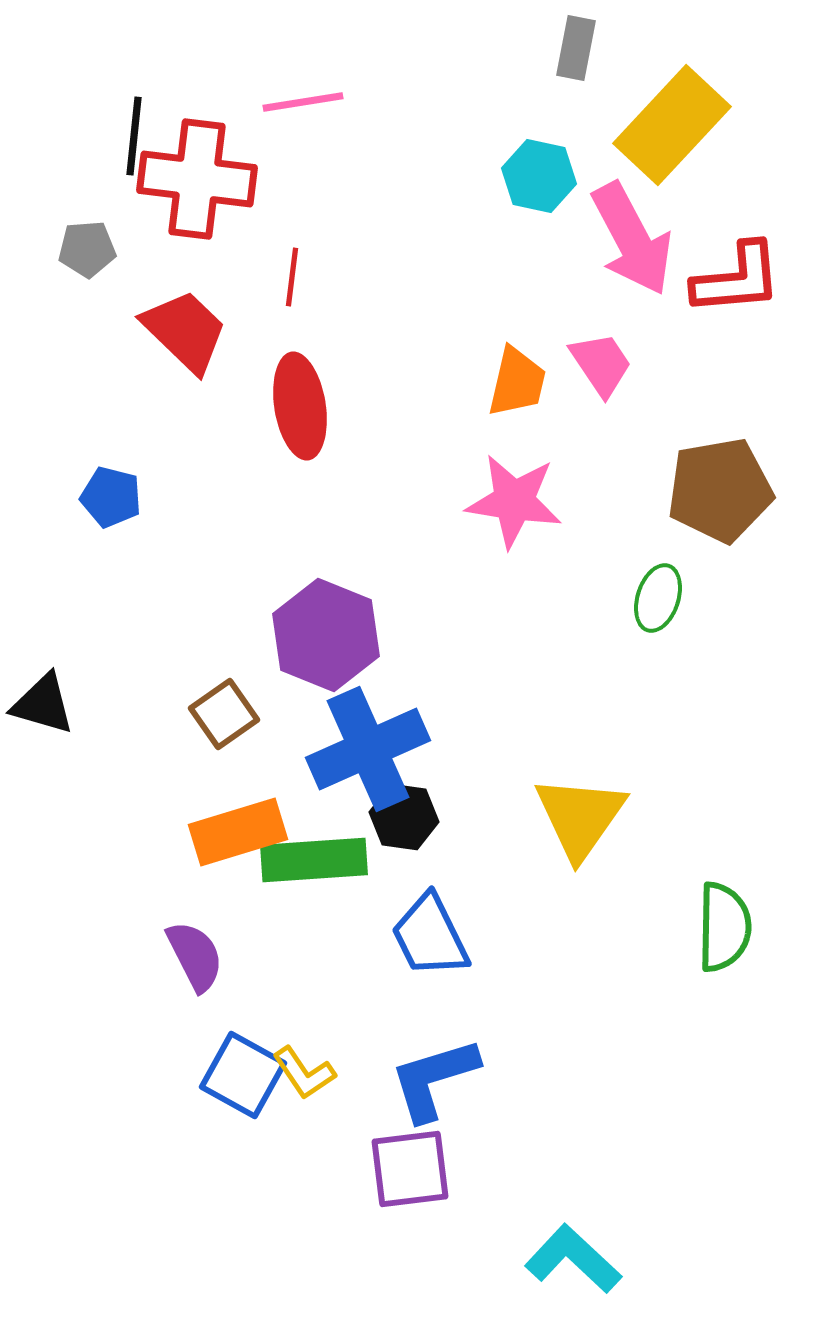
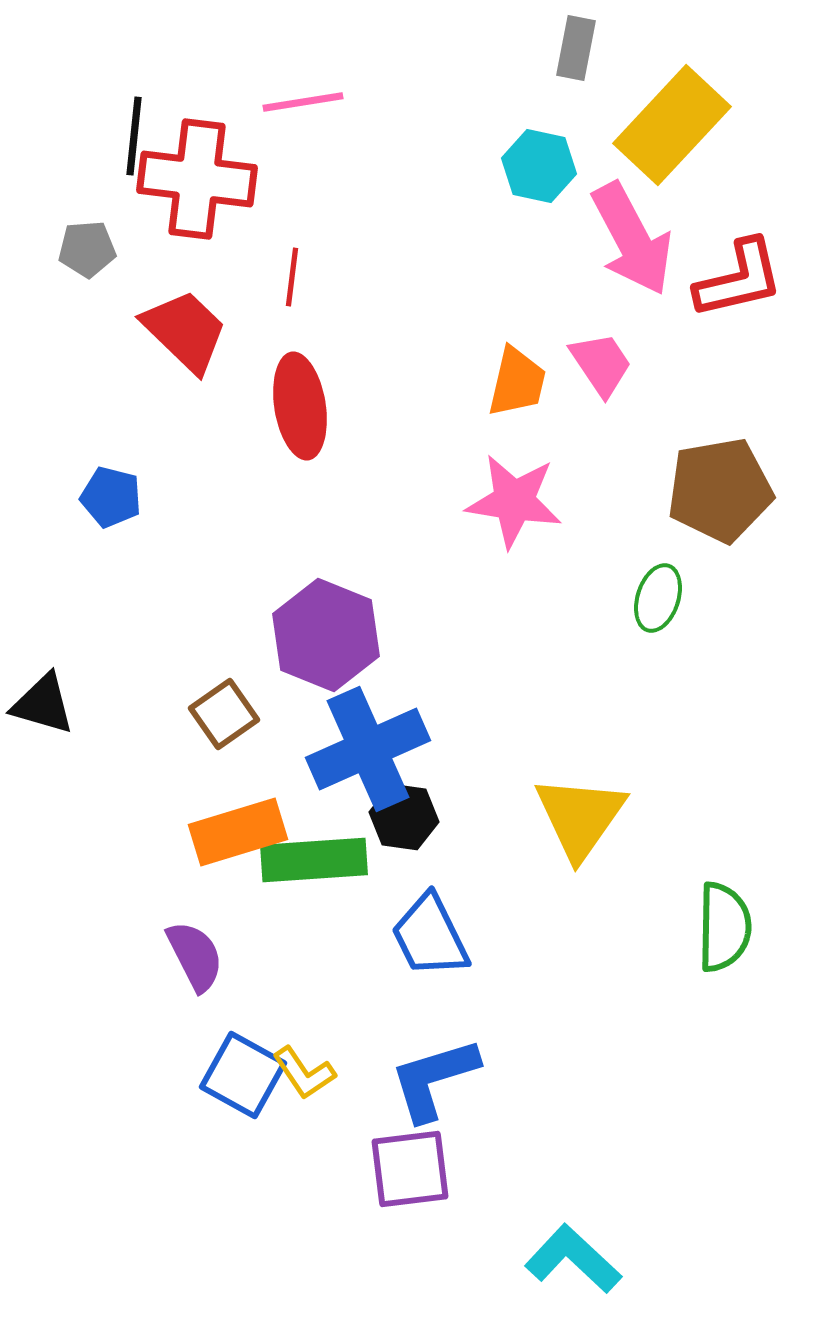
cyan hexagon: moved 10 px up
red L-shape: moved 2 px right; rotated 8 degrees counterclockwise
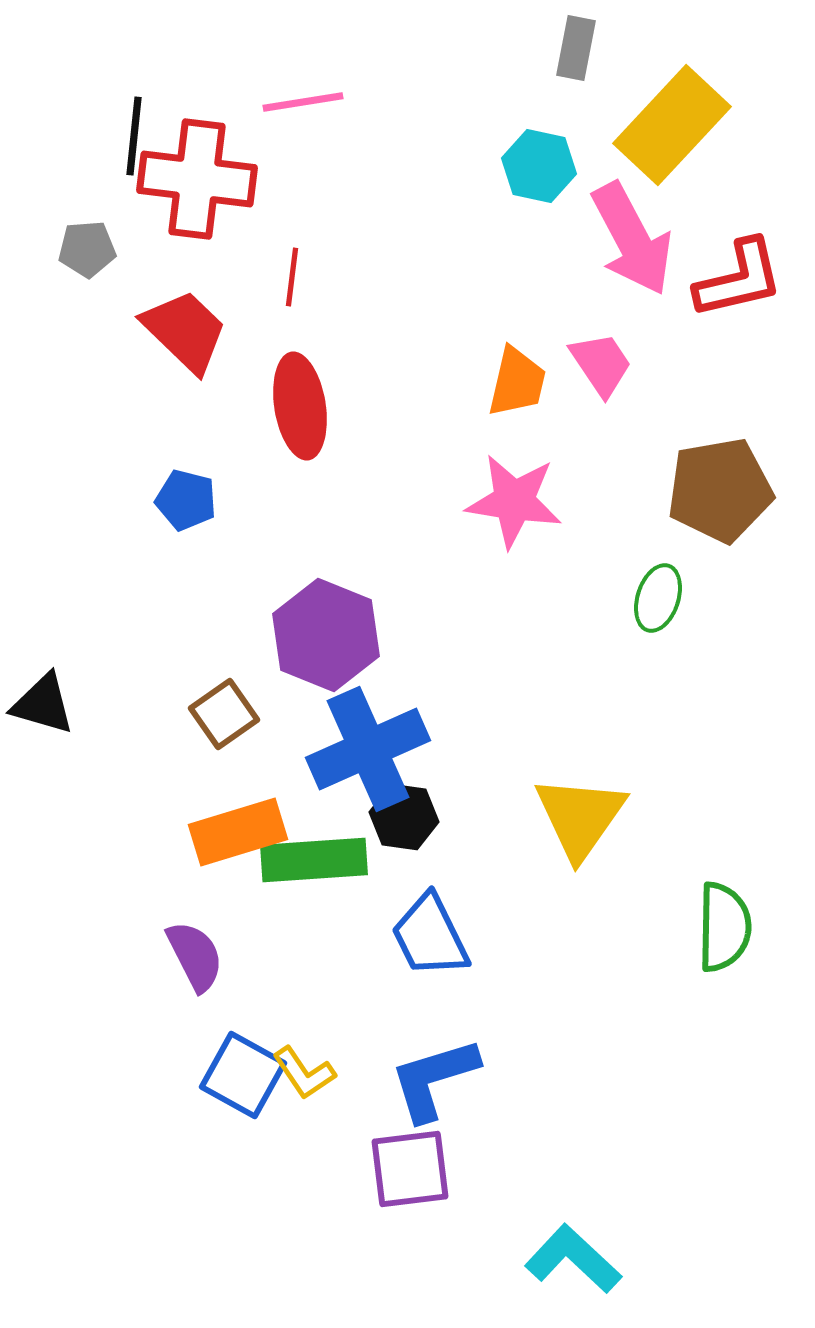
blue pentagon: moved 75 px right, 3 px down
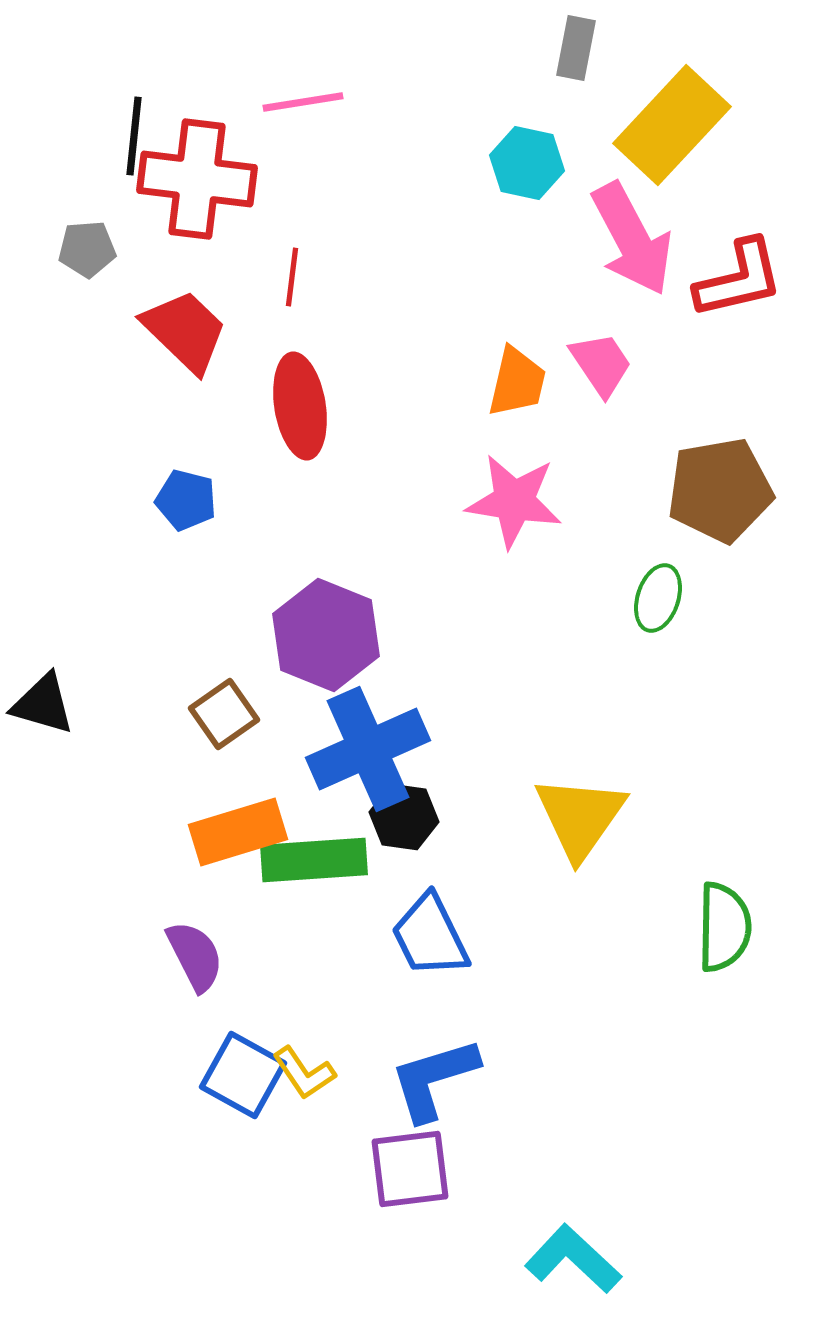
cyan hexagon: moved 12 px left, 3 px up
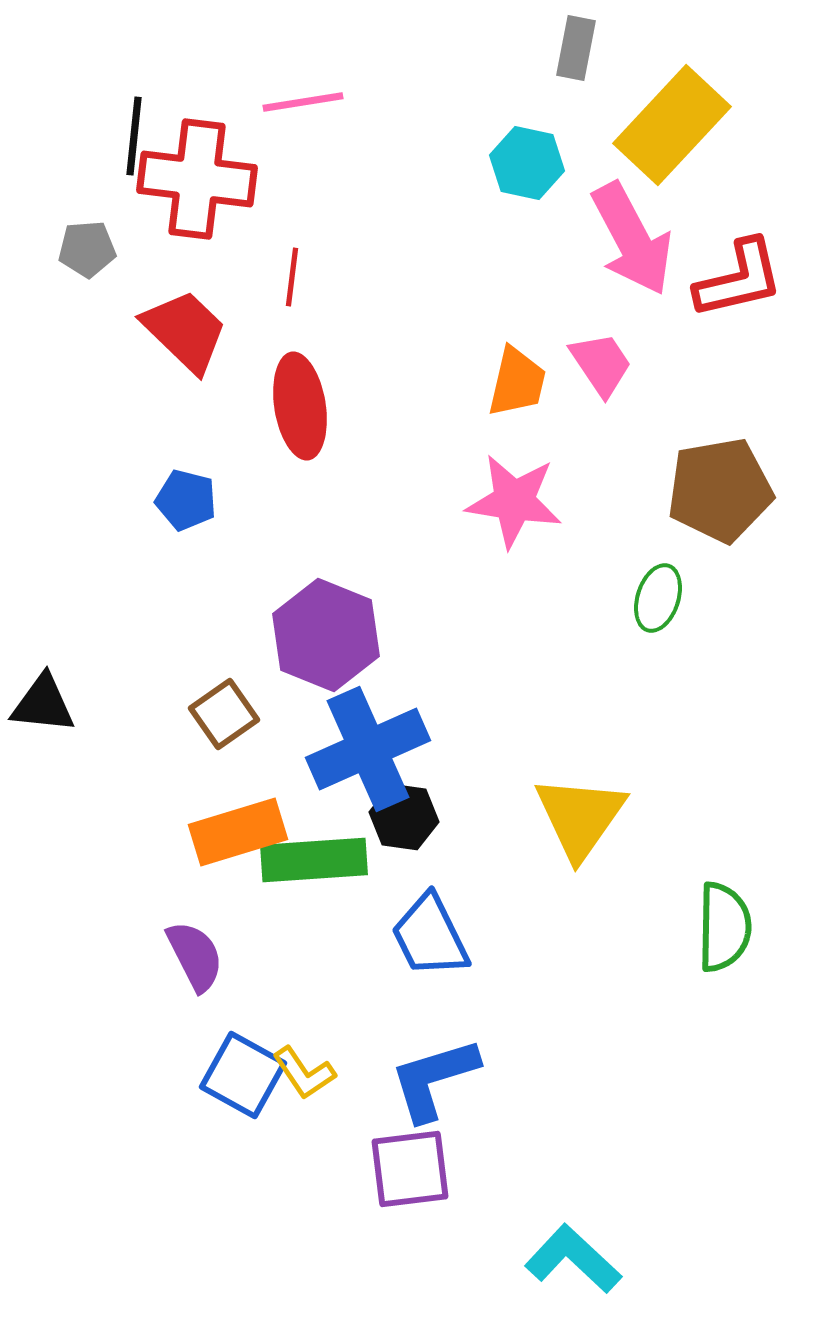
black triangle: rotated 10 degrees counterclockwise
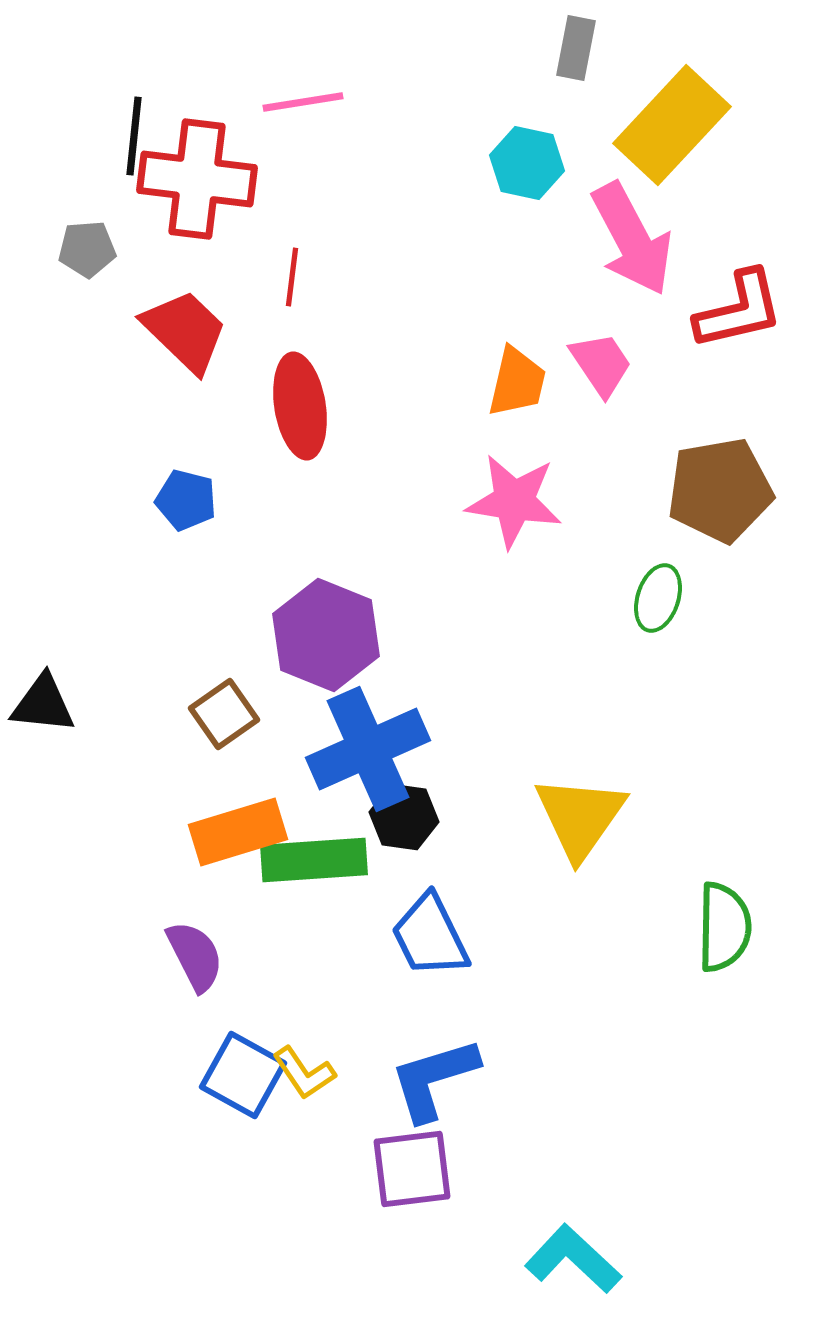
red L-shape: moved 31 px down
purple square: moved 2 px right
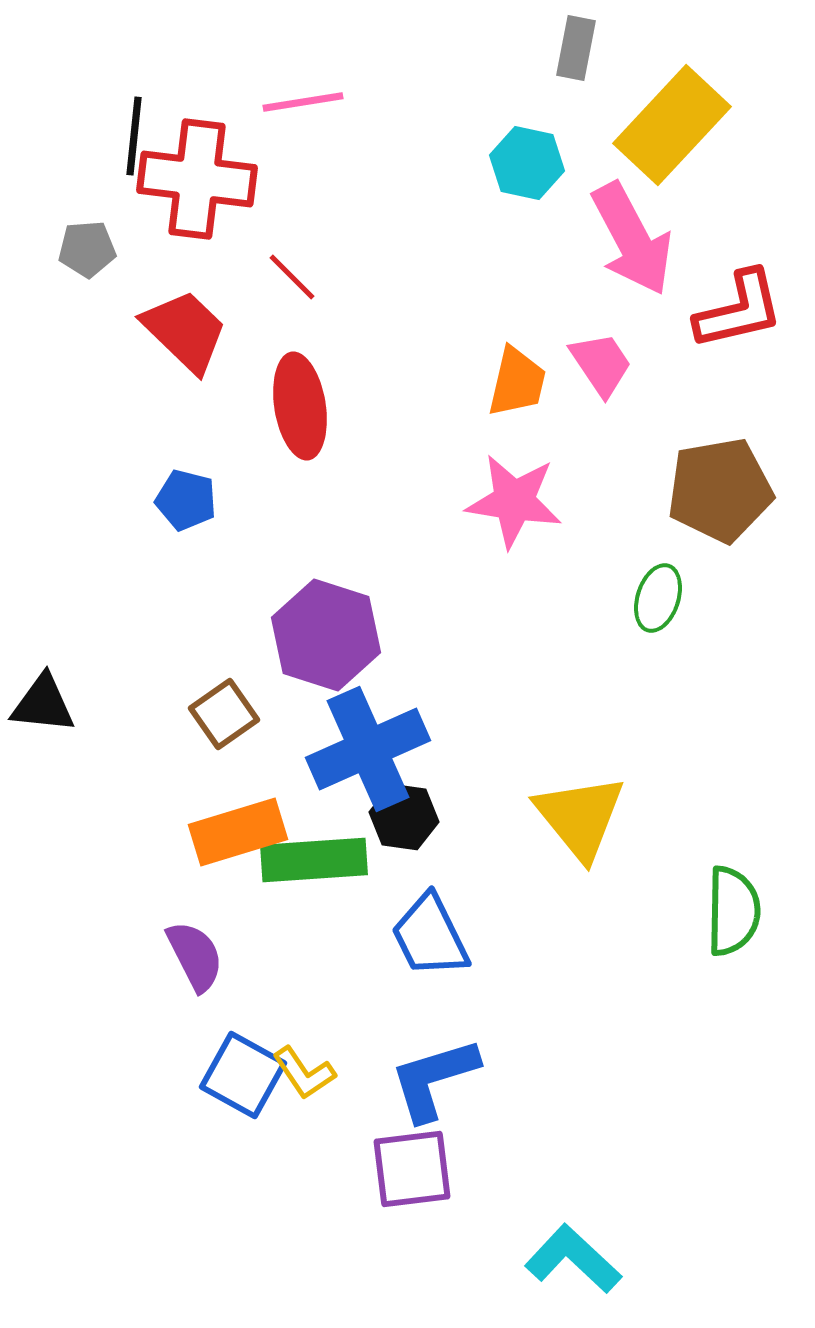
red line: rotated 52 degrees counterclockwise
purple hexagon: rotated 4 degrees counterclockwise
yellow triangle: rotated 14 degrees counterclockwise
green semicircle: moved 9 px right, 16 px up
